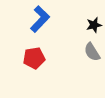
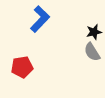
black star: moved 7 px down
red pentagon: moved 12 px left, 9 px down
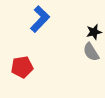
gray semicircle: moved 1 px left
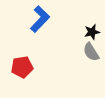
black star: moved 2 px left
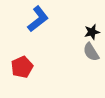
blue L-shape: moved 2 px left; rotated 8 degrees clockwise
red pentagon: rotated 15 degrees counterclockwise
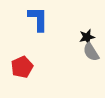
blue L-shape: rotated 52 degrees counterclockwise
black star: moved 5 px left, 5 px down
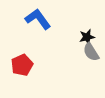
blue L-shape: rotated 36 degrees counterclockwise
red pentagon: moved 2 px up
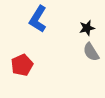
blue L-shape: rotated 112 degrees counterclockwise
black star: moved 9 px up
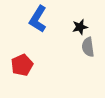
black star: moved 7 px left, 1 px up
gray semicircle: moved 3 px left, 5 px up; rotated 24 degrees clockwise
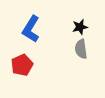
blue L-shape: moved 7 px left, 10 px down
gray semicircle: moved 7 px left, 2 px down
